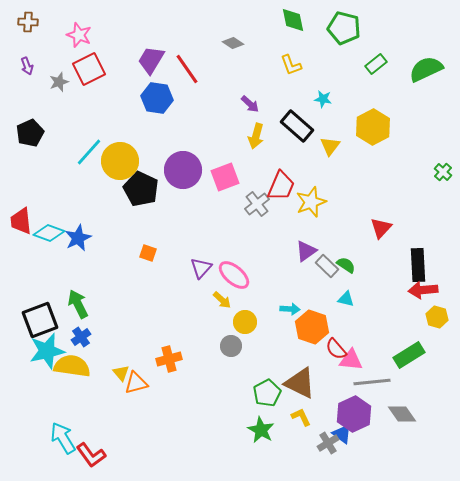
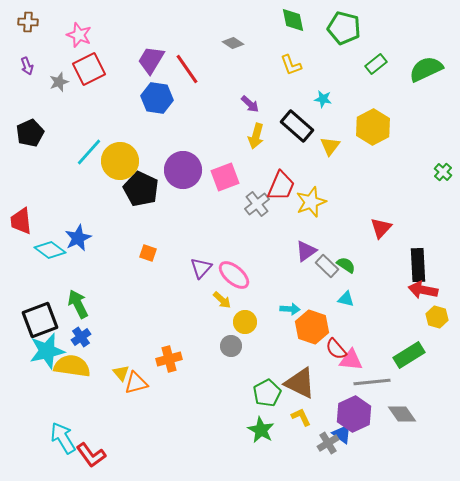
cyan diamond at (49, 233): moved 1 px right, 17 px down; rotated 16 degrees clockwise
red arrow at (423, 290): rotated 16 degrees clockwise
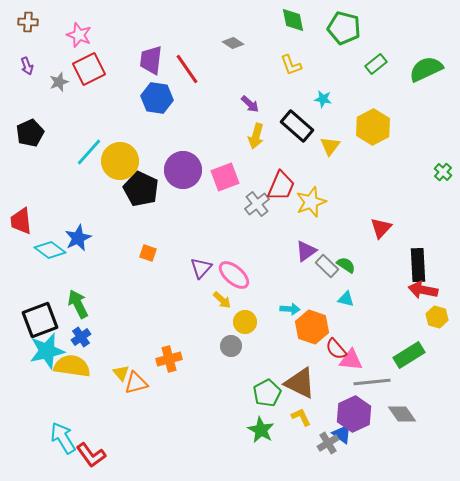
purple trapezoid at (151, 60): rotated 24 degrees counterclockwise
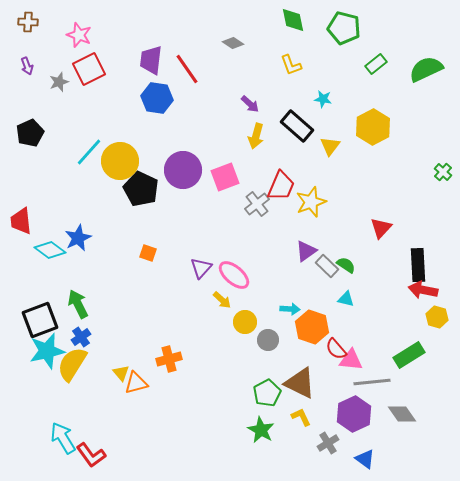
gray circle at (231, 346): moved 37 px right, 6 px up
yellow semicircle at (72, 366): moved 2 px up; rotated 66 degrees counterclockwise
blue triangle at (342, 434): moved 23 px right, 25 px down
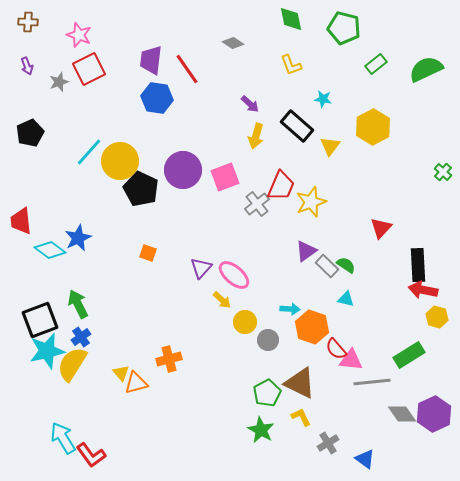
green diamond at (293, 20): moved 2 px left, 1 px up
purple hexagon at (354, 414): moved 80 px right
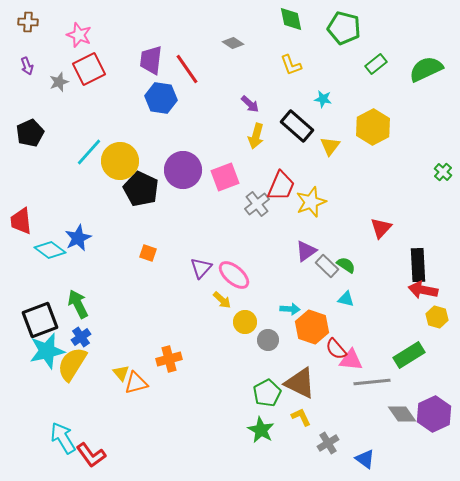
blue hexagon at (157, 98): moved 4 px right
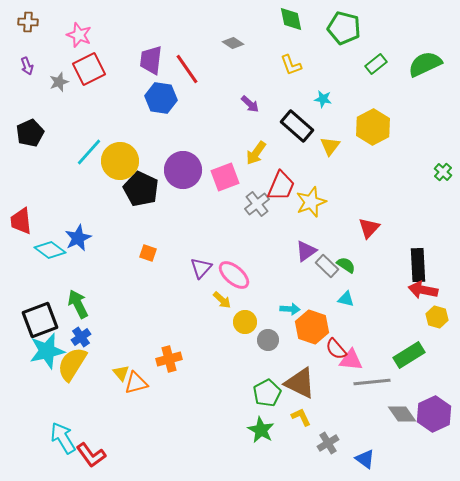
green semicircle at (426, 69): moved 1 px left, 5 px up
yellow arrow at (256, 136): moved 17 px down; rotated 20 degrees clockwise
red triangle at (381, 228): moved 12 px left
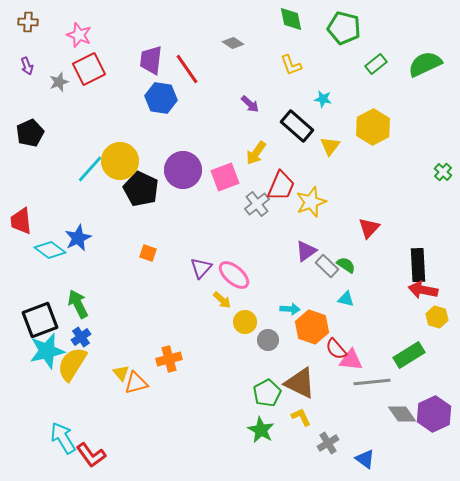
cyan line at (89, 152): moved 1 px right, 17 px down
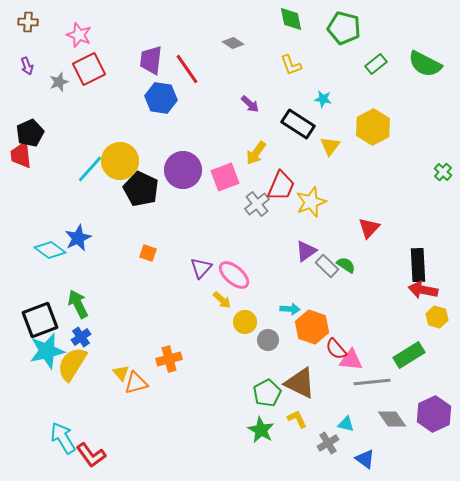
green semicircle at (425, 64): rotated 128 degrees counterclockwise
black rectangle at (297, 126): moved 1 px right, 2 px up; rotated 8 degrees counterclockwise
red trapezoid at (21, 221): moved 66 px up
cyan triangle at (346, 299): moved 125 px down
gray diamond at (402, 414): moved 10 px left, 5 px down
yellow L-shape at (301, 417): moved 4 px left, 2 px down
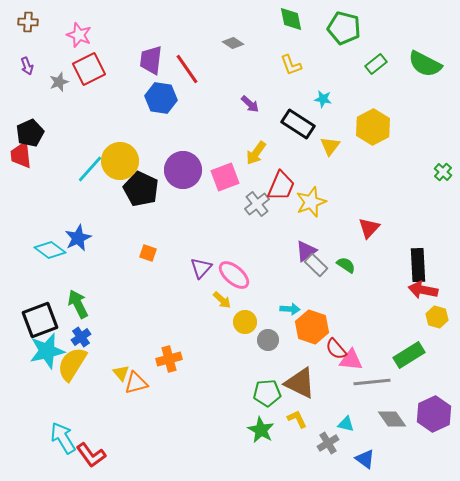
gray rectangle at (327, 266): moved 11 px left, 1 px up
green pentagon at (267, 393): rotated 24 degrees clockwise
